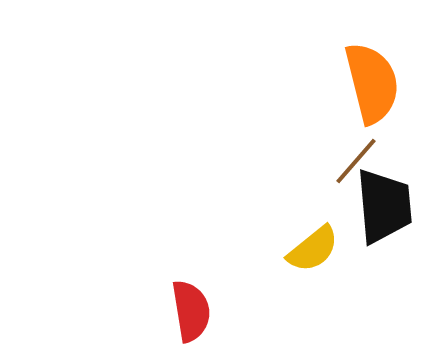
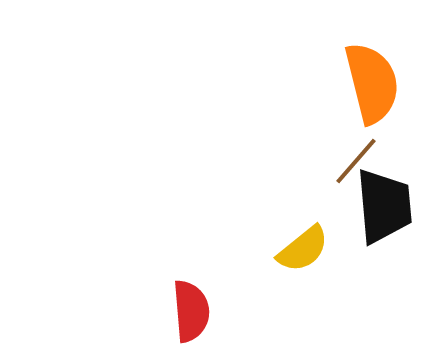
yellow semicircle: moved 10 px left
red semicircle: rotated 4 degrees clockwise
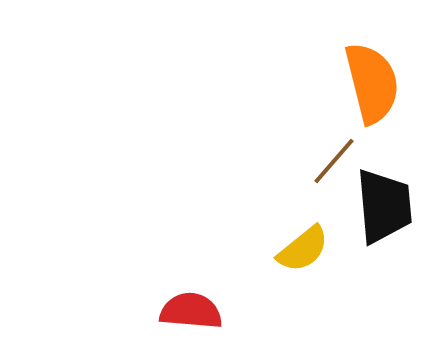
brown line: moved 22 px left
red semicircle: rotated 80 degrees counterclockwise
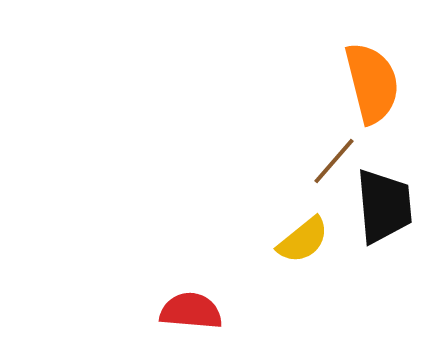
yellow semicircle: moved 9 px up
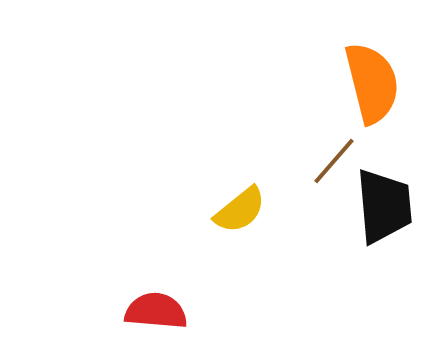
yellow semicircle: moved 63 px left, 30 px up
red semicircle: moved 35 px left
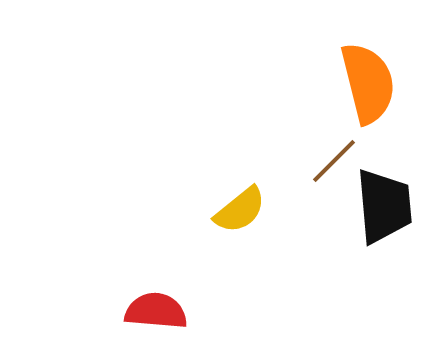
orange semicircle: moved 4 px left
brown line: rotated 4 degrees clockwise
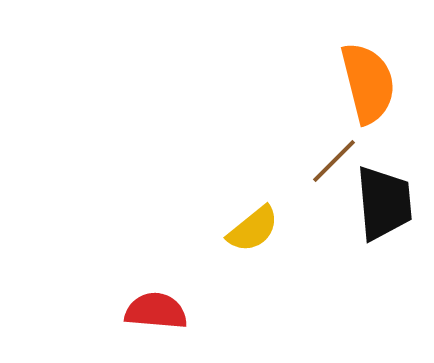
black trapezoid: moved 3 px up
yellow semicircle: moved 13 px right, 19 px down
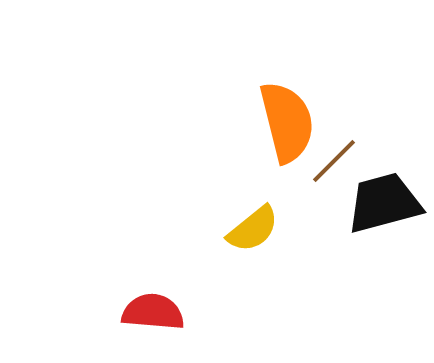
orange semicircle: moved 81 px left, 39 px down
black trapezoid: rotated 100 degrees counterclockwise
red semicircle: moved 3 px left, 1 px down
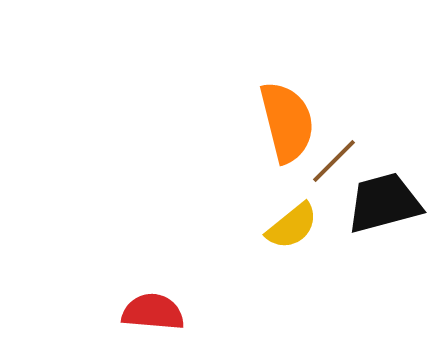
yellow semicircle: moved 39 px right, 3 px up
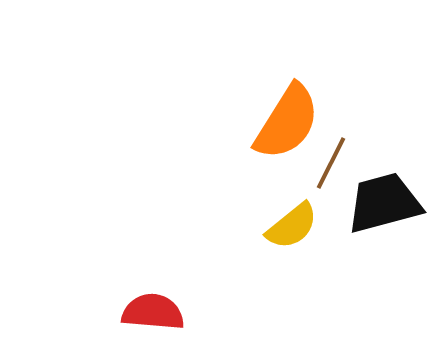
orange semicircle: rotated 46 degrees clockwise
brown line: moved 3 px left, 2 px down; rotated 18 degrees counterclockwise
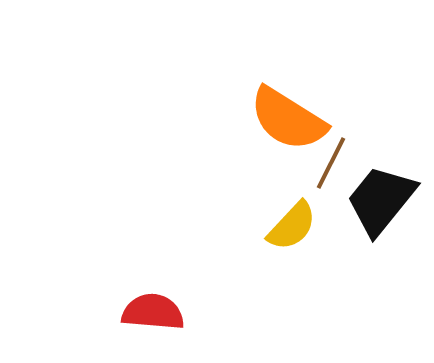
orange semicircle: moved 1 px right, 3 px up; rotated 90 degrees clockwise
black trapezoid: moved 3 px left, 3 px up; rotated 36 degrees counterclockwise
yellow semicircle: rotated 8 degrees counterclockwise
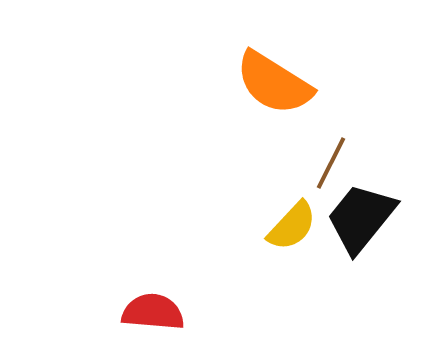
orange semicircle: moved 14 px left, 36 px up
black trapezoid: moved 20 px left, 18 px down
